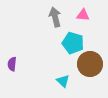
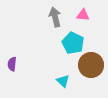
cyan pentagon: rotated 10 degrees clockwise
brown circle: moved 1 px right, 1 px down
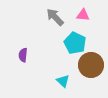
gray arrow: rotated 30 degrees counterclockwise
cyan pentagon: moved 2 px right
purple semicircle: moved 11 px right, 9 px up
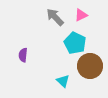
pink triangle: moved 2 px left; rotated 32 degrees counterclockwise
brown circle: moved 1 px left, 1 px down
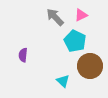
cyan pentagon: moved 2 px up
